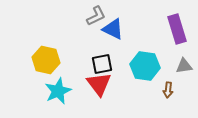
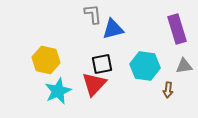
gray L-shape: moved 3 px left, 2 px up; rotated 70 degrees counterclockwise
blue triangle: rotated 40 degrees counterclockwise
red triangle: moved 5 px left; rotated 20 degrees clockwise
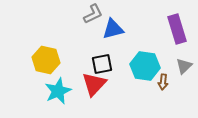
gray L-shape: rotated 70 degrees clockwise
gray triangle: rotated 36 degrees counterclockwise
brown arrow: moved 5 px left, 8 px up
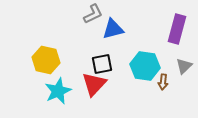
purple rectangle: rotated 32 degrees clockwise
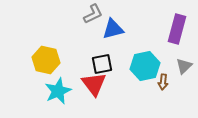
cyan hexagon: rotated 20 degrees counterclockwise
red triangle: rotated 20 degrees counterclockwise
